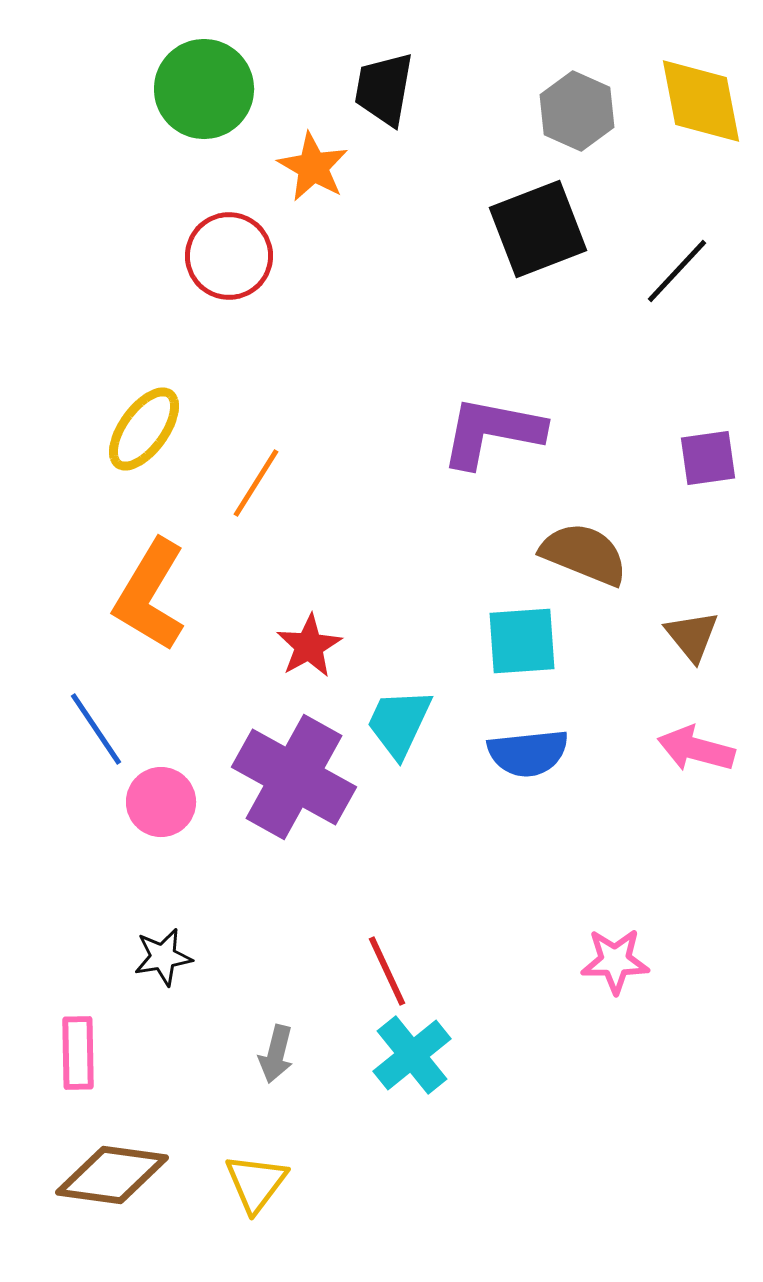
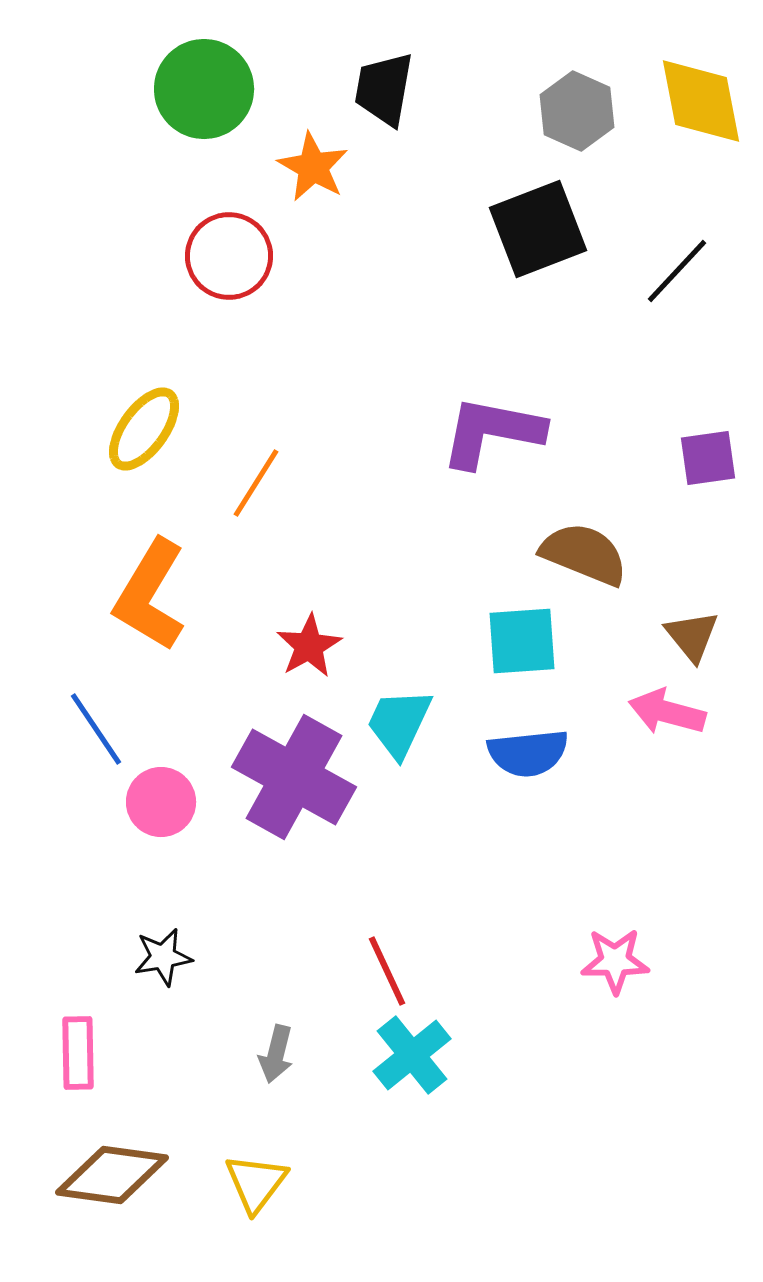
pink arrow: moved 29 px left, 37 px up
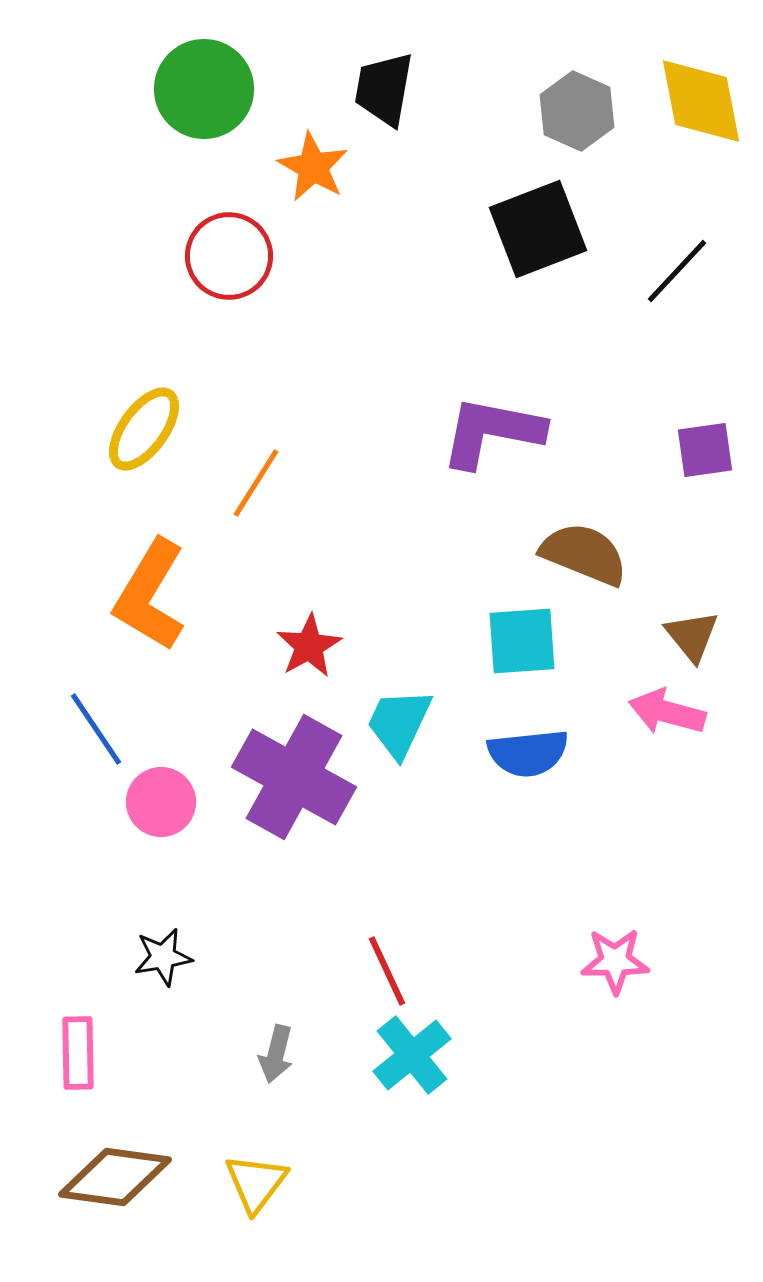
purple square: moved 3 px left, 8 px up
brown diamond: moved 3 px right, 2 px down
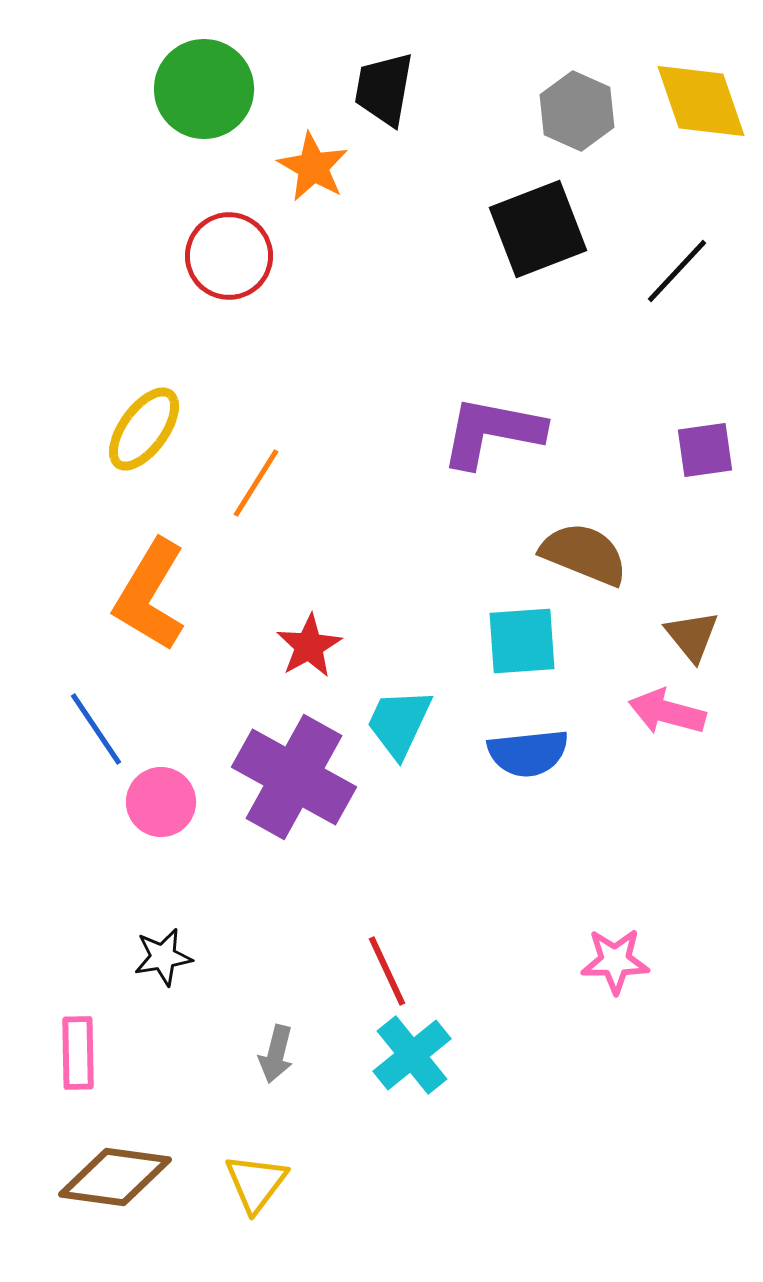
yellow diamond: rotated 8 degrees counterclockwise
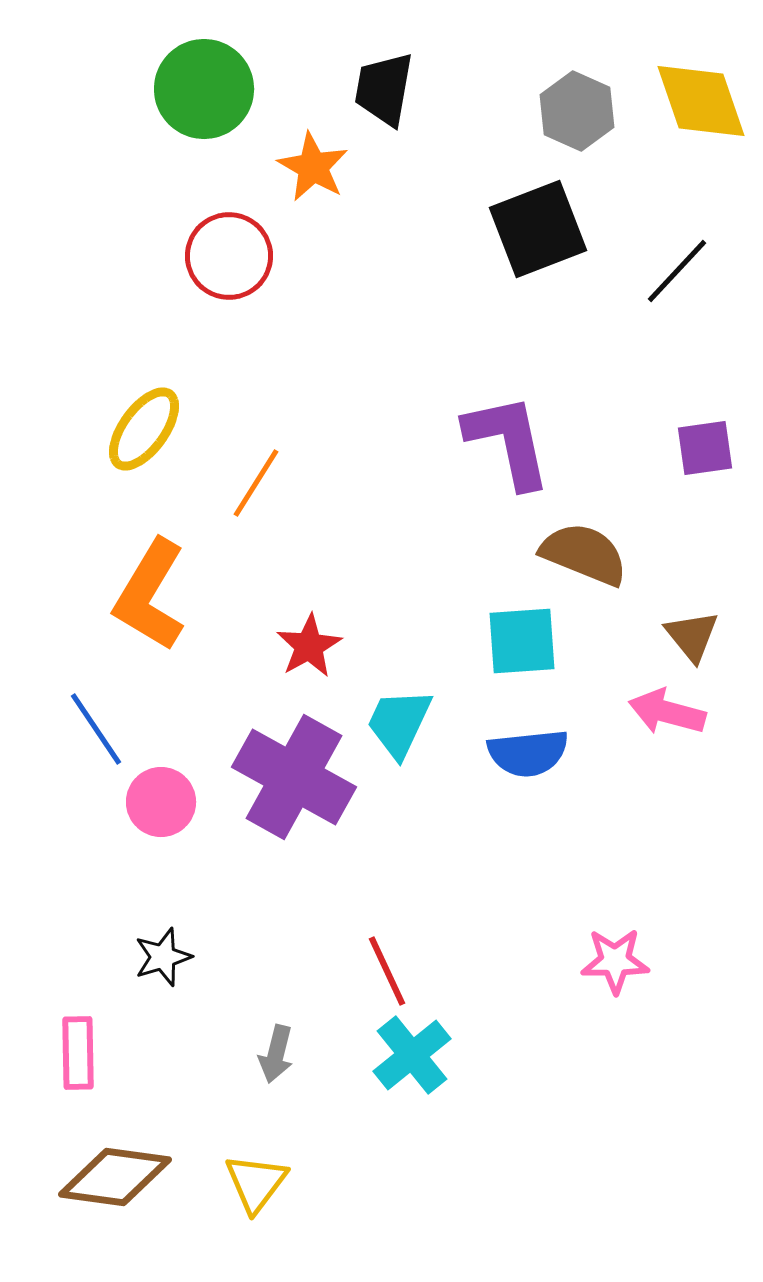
purple L-shape: moved 16 px right, 9 px down; rotated 67 degrees clockwise
purple square: moved 2 px up
black star: rotated 8 degrees counterclockwise
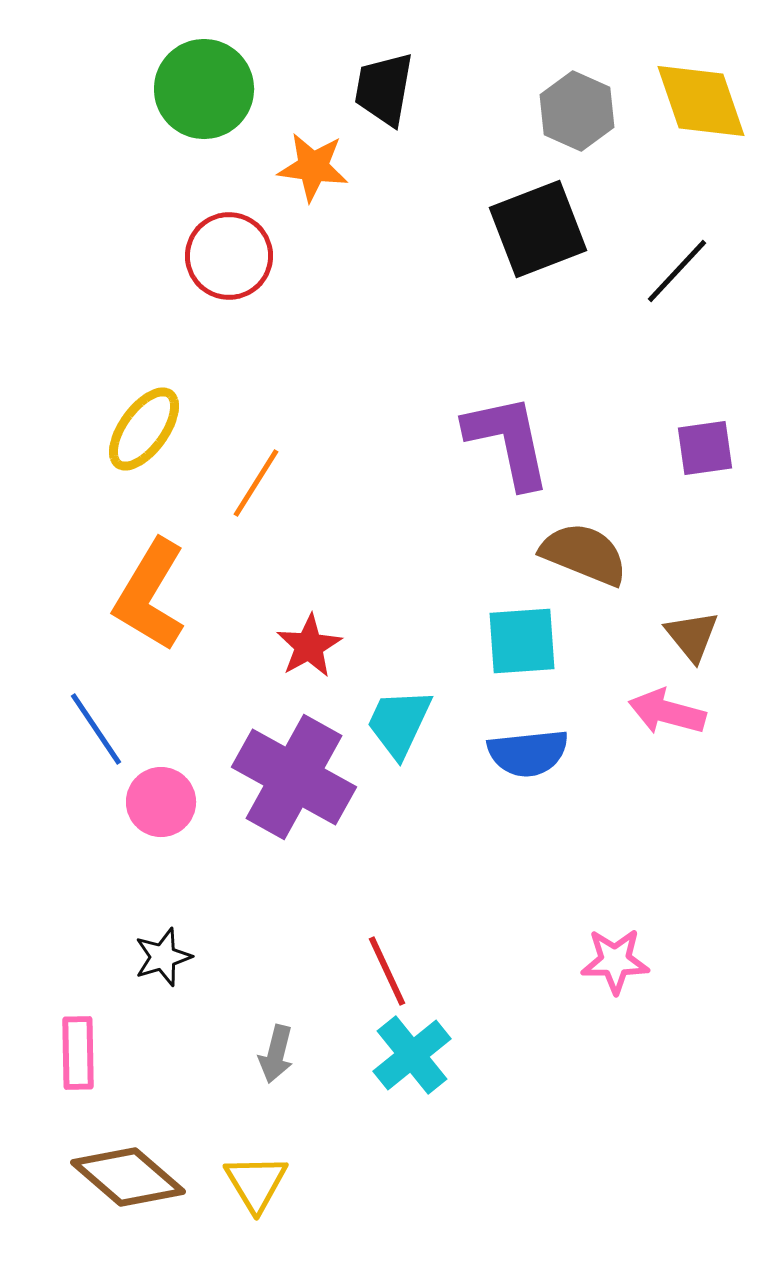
orange star: rotated 22 degrees counterclockwise
brown diamond: moved 13 px right; rotated 33 degrees clockwise
yellow triangle: rotated 8 degrees counterclockwise
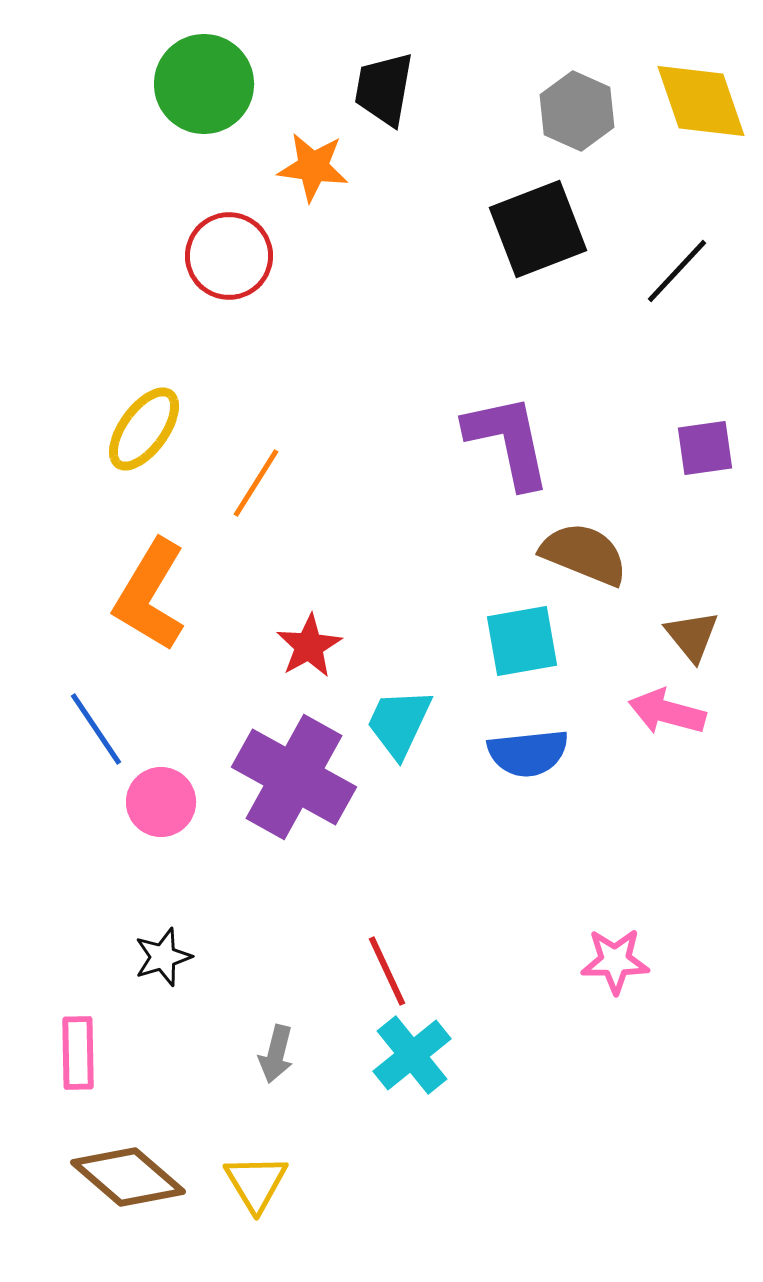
green circle: moved 5 px up
cyan square: rotated 6 degrees counterclockwise
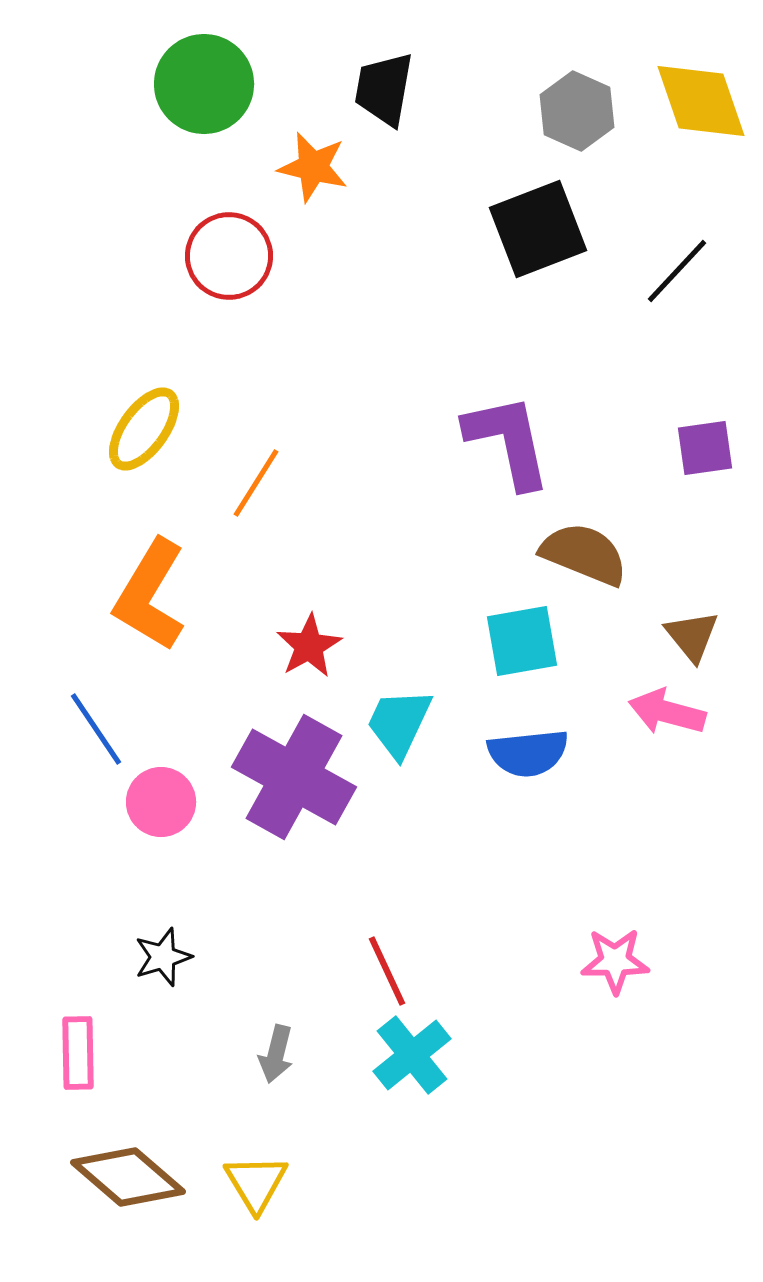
orange star: rotated 6 degrees clockwise
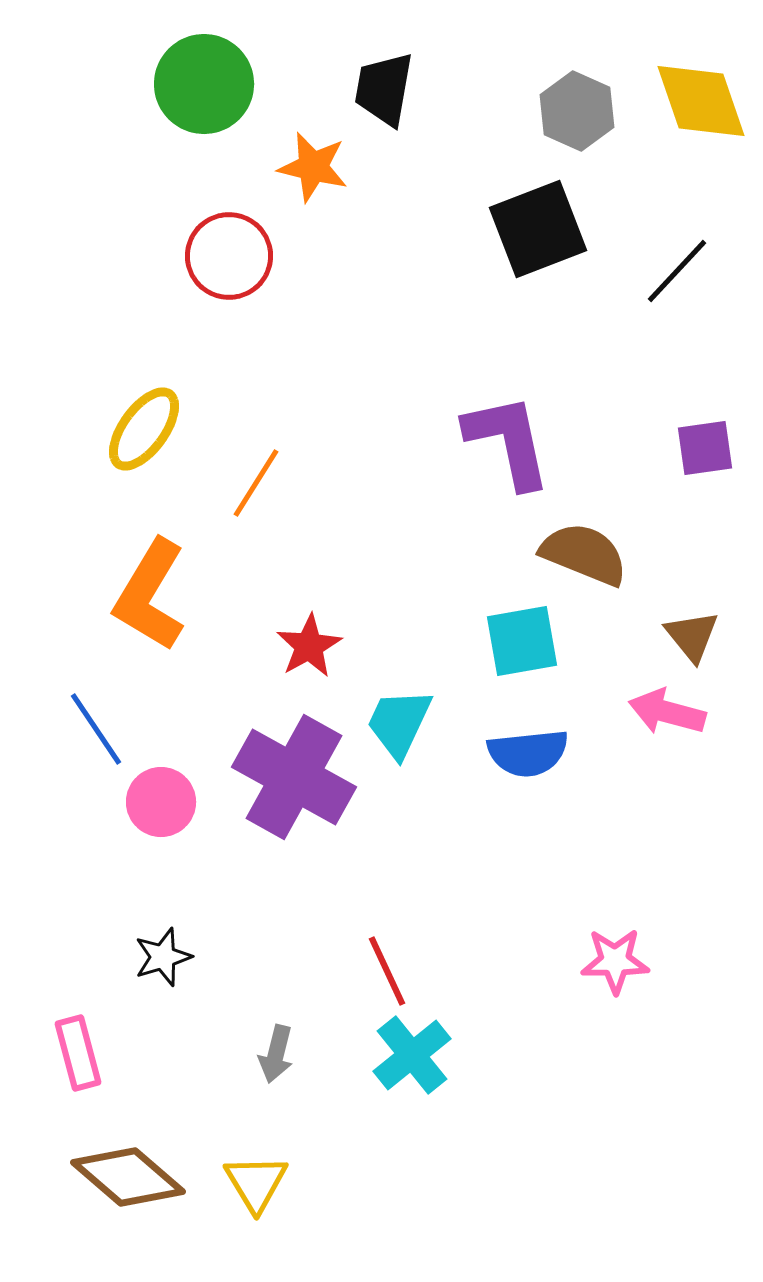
pink rectangle: rotated 14 degrees counterclockwise
